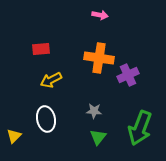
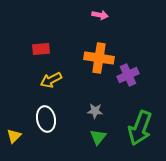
gray star: moved 1 px right
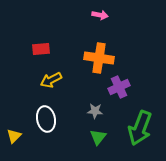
purple cross: moved 9 px left, 12 px down
